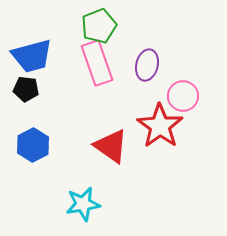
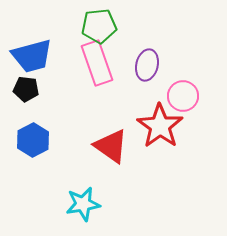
green pentagon: rotated 16 degrees clockwise
blue hexagon: moved 5 px up
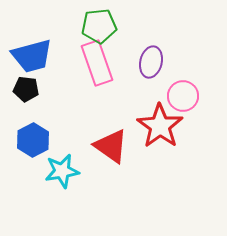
purple ellipse: moved 4 px right, 3 px up
cyan star: moved 21 px left, 33 px up
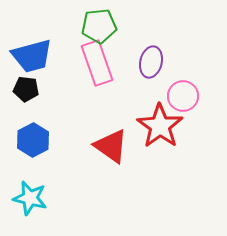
cyan star: moved 32 px left, 27 px down; rotated 24 degrees clockwise
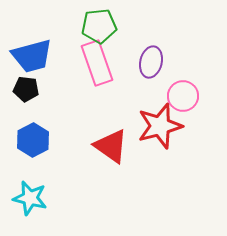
red star: rotated 21 degrees clockwise
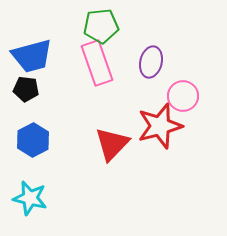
green pentagon: moved 2 px right
red triangle: moved 1 px right, 2 px up; rotated 39 degrees clockwise
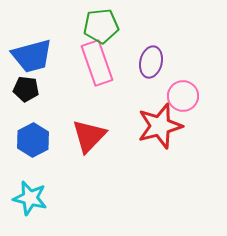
red triangle: moved 23 px left, 8 px up
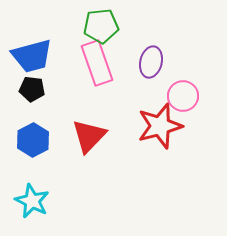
black pentagon: moved 6 px right
cyan star: moved 2 px right, 3 px down; rotated 12 degrees clockwise
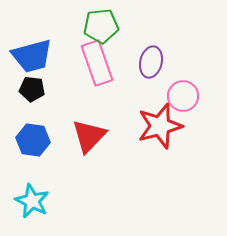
blue hexagon: rotated 24 degrees counterclockwise
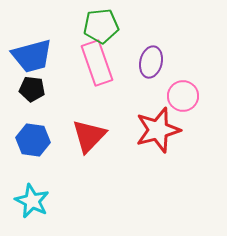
red star: moved 2 px left, 4 px down
